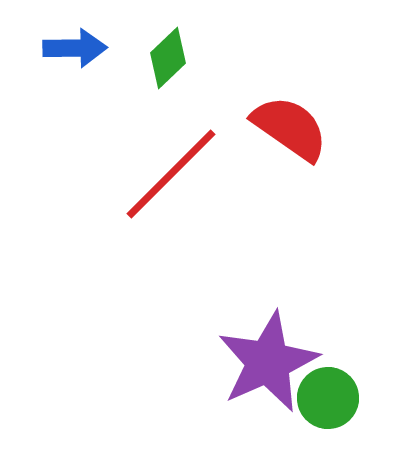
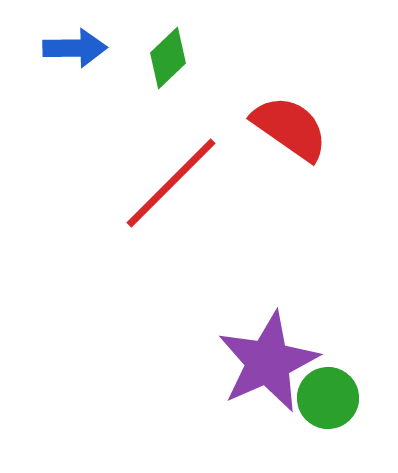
red line: moved 9 px down
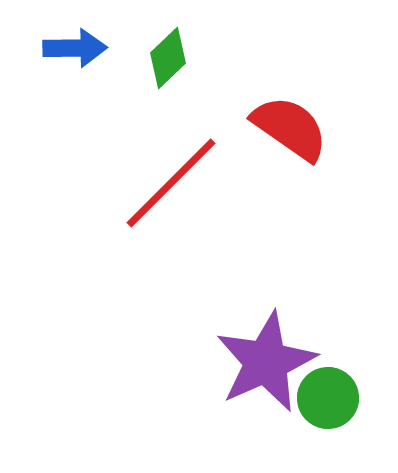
purple star: moved 2 px left
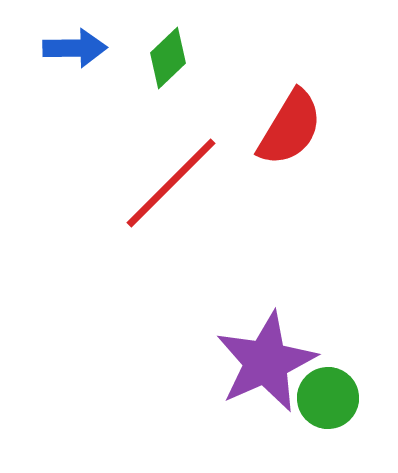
red semicircle: rotated 86 degrees clockwise
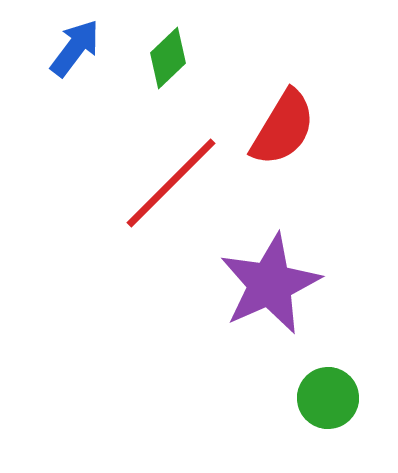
blue arrow: rotated 52 degrees counterclockwise
red semicircle: moved 7 px left
purple star: moved 4 px right, 78 px up
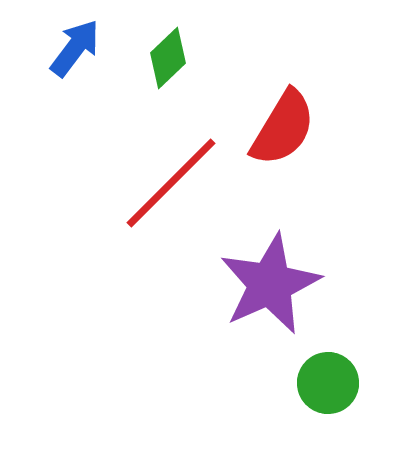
green circle: moved 15 px up
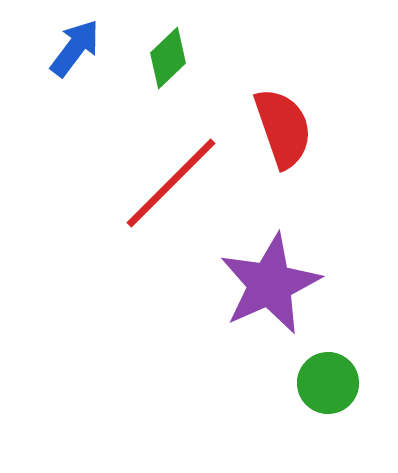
red semicircle: rotated 50 degrees counterclockwise
